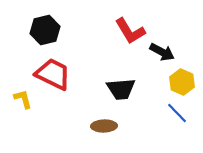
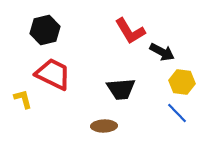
yellow hexagon: rotated 15 degrees counterclockwise
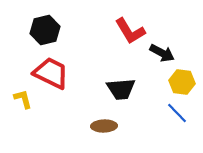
black arrow: moved 1 px down
red trapezoid: moved 2 px left, 1 px up
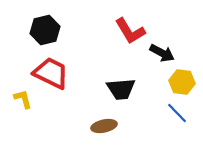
brown ellipse: rotated 10 degrees counterclockwise
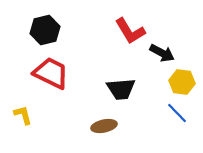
yellow L-shape: moved 16 px down
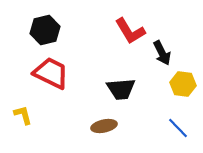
black arrow: rotated 35 degrees clockwise
yellow hexagon: moved 1 px right, 2 px down
blue line: moved 1 px right, 15 px down
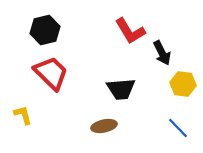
red trapezoid: rotated 18 degrees clockwise
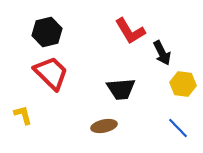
black hexagon: moved 2 px right, 2 px down
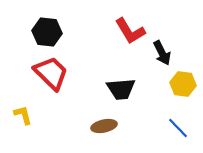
black hexagon: rotated 20 degrees clockwise
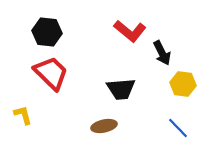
red L-shape: rotated 20 degrees counterclockwise
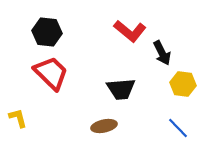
yellow L-shape: moved 5 px left, 3 px down
